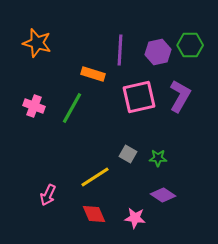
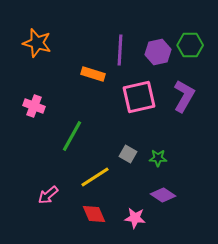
purple L-shape: moved 4 px right
green line: moved 28 px down
pink arrow: rotated 25 degrees clockwise
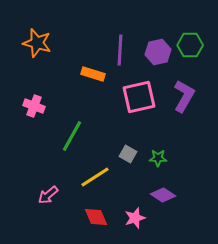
red diamond: moved 2 px right, 3 px down
pink star: rotated 25 degrees counterclockwise
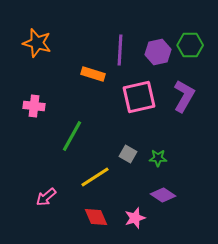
pink cross: rotated 15 degrees counterclockwise
pink arrow: moved 2 px left, 2 px down
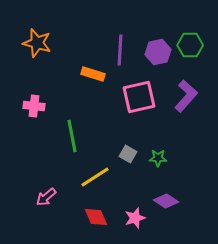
purple L-shape: moved 2 px right; rotated 12 degrees clockwise
green line: rotated 40 degrees counterclockwise
purple diamond: moved 3 px right, 6 px down
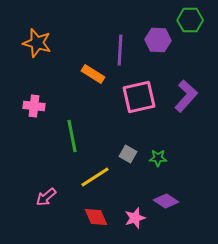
green hexagon: moved 25 px up
purple hexagon: moved 12 px up; rotated 15 degrees clockwise
orange rectangle: rotated 15 degrees clockwise
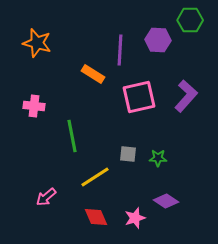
gray square: rotated 24 degrees counterclockwise
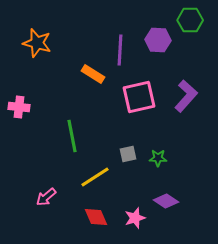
pink cross: moved 15 px left, 1 px down
gray square: rotated 18 degrees counterclockwise
